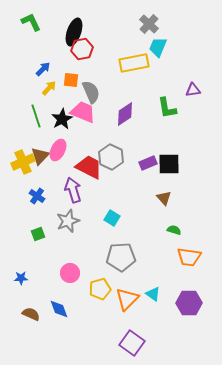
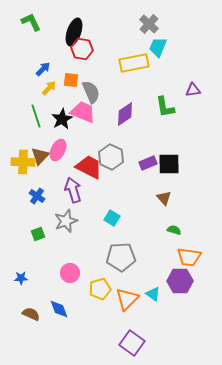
red hexagon at (82, 49): rotated 20 degrees clockwise
green L-shape at (167, 108): moved 2 px left, 1 px up
yellow cross at (23, 162): rotated 25 degrees clockwise
gray star at (68, 221): moved 2 px left
purple hexagon at (189, 303): moved 9 px left, 22 px up
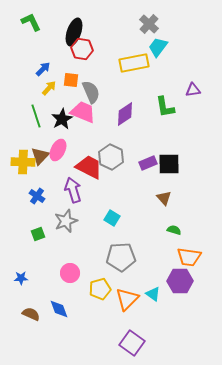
cyan trapezoid at (158, 47): rotated 15 degrees clockwise
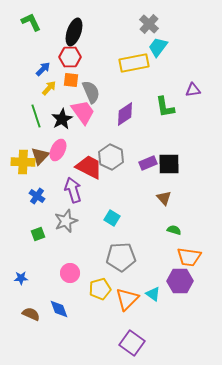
red hexagon at (82, 49): moved 12 px left, 8 px down; rotated 10 degrees counterclockwise
pink trapezoid at (83, 112): rotated 32 degrees clockwise
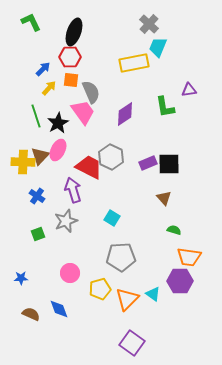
cyan trapezoid at (158, 47): rotated 15 degrees counterclockwise
purple triangle at (193, 90): moved 4 px left
black star at (62, 119): moved 4 px left, 4 px down
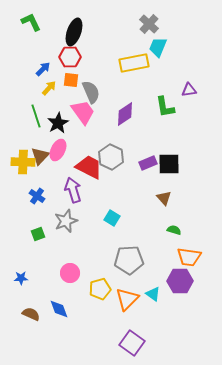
gray pentagon at (121, 257): moved 8 px right, 3 px down
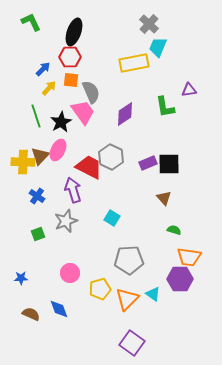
black star at (58, 123): moved 3 px right, 1 px up
purple hexagon at (180, 281): moved 2 px up
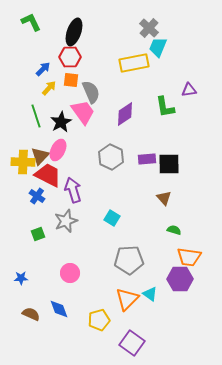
gray cross at (149, 24): moved 4 px down
purple rectangle at (148, 163): moved 1 px left, 4 px up; rotated 18 degrees clockwise
red trapezoid at (89, 167): moved 41 px left, 8 px down
yellow pentagon at (100, 289): moved 1 px left, 31 px down
cyan triangle at (153, 294): moved 3 px left
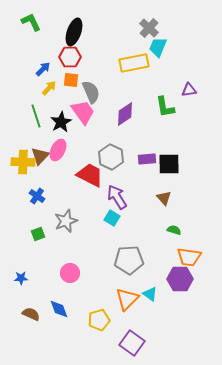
red trapezoid at (48, 175): moved 42 px right
purple arrow at (73, 190): moved 44 px right, 7 px down; rotated 15 degrees counterclockwise
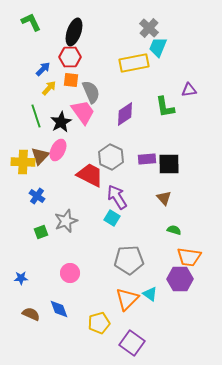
green square at (38, 234): moved 3 px right, 2 px up
yellow pentagon at (99, 320): moved 3 px down
